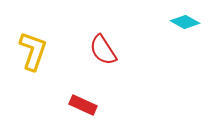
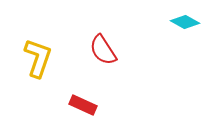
yellow L-shape: moved 5 px right, 7 px down
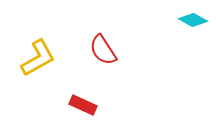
cyan diamond: moved 8 px right, 2 px up
yellow L-shape: rotated 42 degrees clockwise
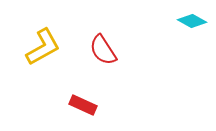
cyan diamond: moved 1 px left, 1 px down
yellow L-shape: moved 5 px right, 11 px up
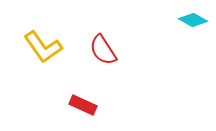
cyan diamond: moved 1 px right, 1 px up
yellow L-shape: rotated 84 degrees clockwise
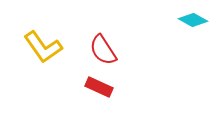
red rectangle: moved 16 px right, 18 px up
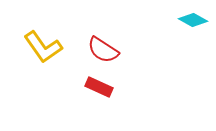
red semicircle: rotated 24 degrees counterclockwise
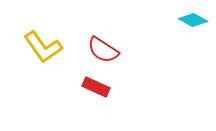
red rectangle: moved 3 px left
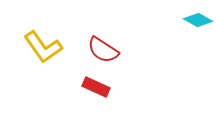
cyan diamond: moved 5 px right
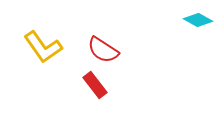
red rectangle: moved 1 px left, 2 px up; rotated 28 degrees clockwise
